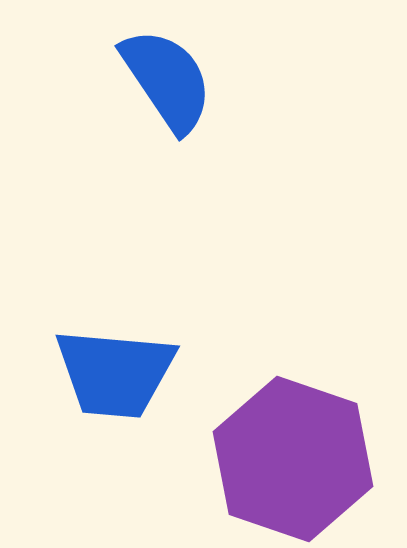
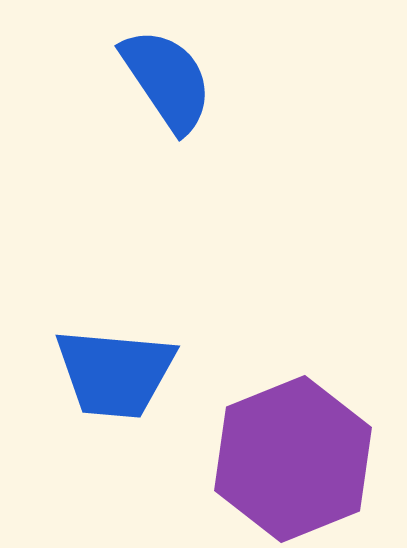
purple hexagon: rotated 19 degrees clockwise
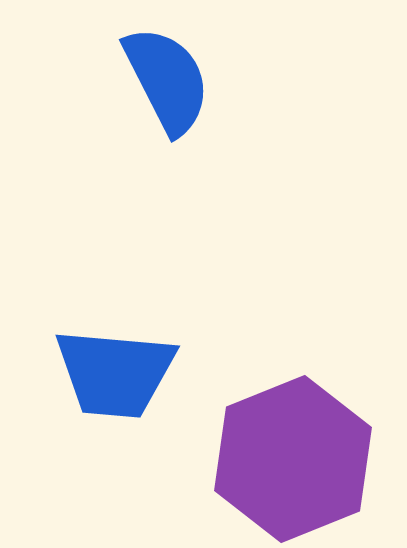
blue semicircle: rotated 7 degrees clockwise
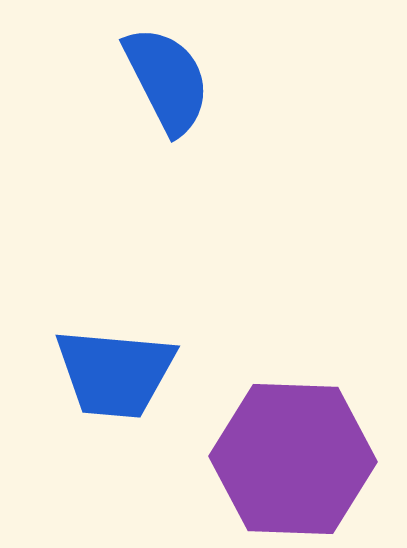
purple hexagon: rotated 24 degrees clockwise
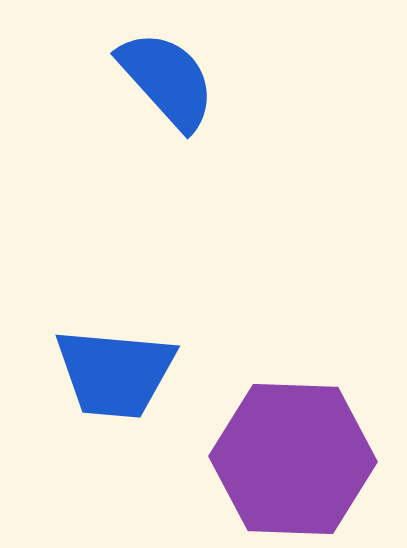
blue semicircle: rotated 15 degrees counterclockwise
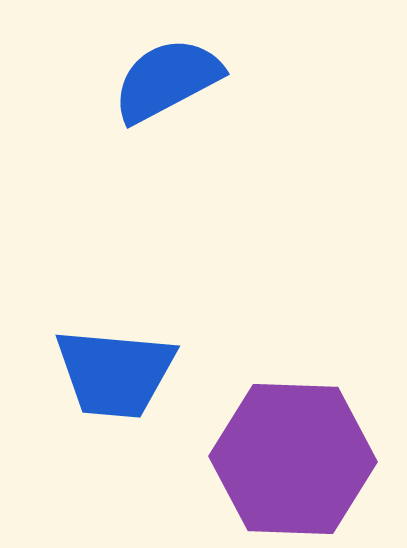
blue semicircle: rotated 76 degrees counterclockwise
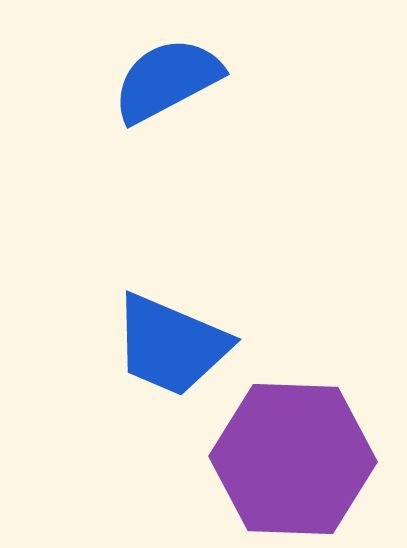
blue trapezoid: moved 56 px right, 28 px up; rotated 18 degrees clockwise
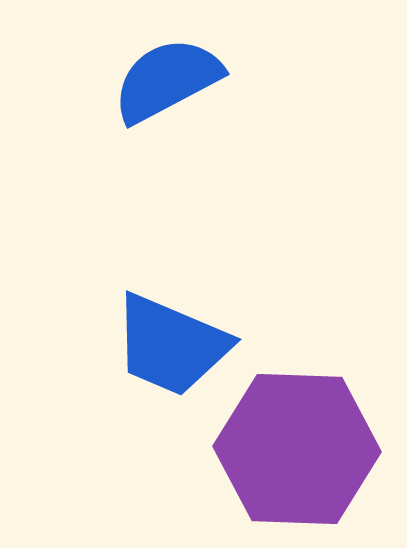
purple hexagon: moved 4 px right, 10 px up
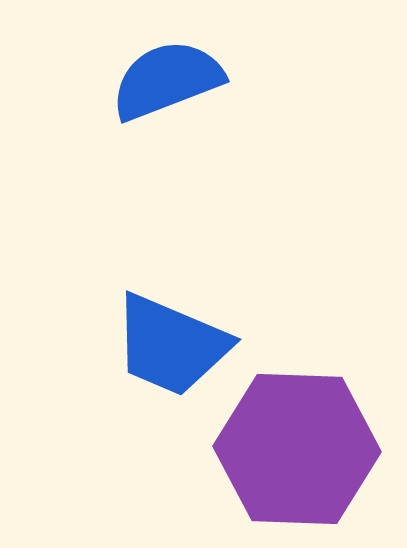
blue semicircle: rotated 7 degrees clockwise
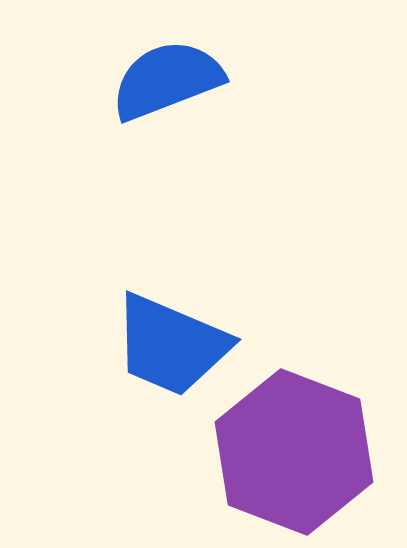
purple hexagon: moved 3 px left, 3 px down; rotated 19 degrees clockwise
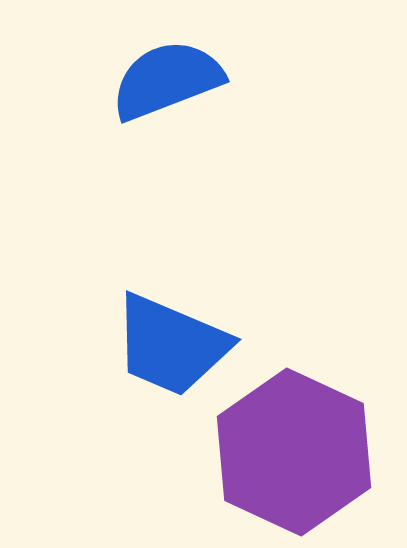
purple hexagon: rotated 4 degrees clockwise
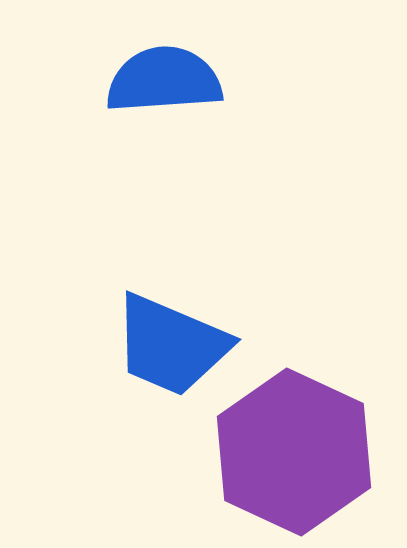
blue semicircle: moved 3 px left; rotated 17 degrees clockwise
